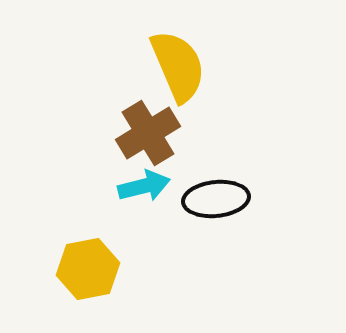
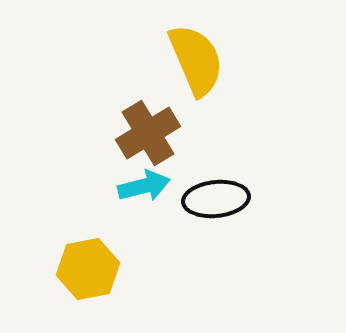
yellow semicircle: moved 18 px right, 6 px up
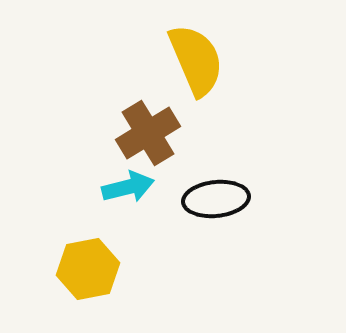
cyan arrow: moved 16 px left, 1 px down
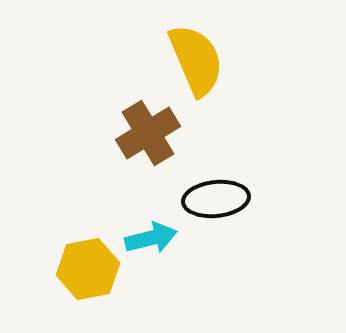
cyan arrow: moved 23 px right, 51 px down
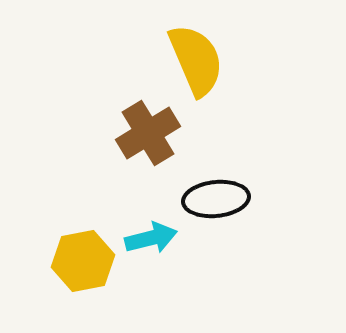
yellow hexagon: moved 5 px left, 8 px up
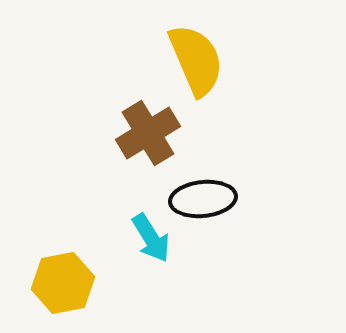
black ellipse: moved 13 px left
cyan arrow: rotated 72 degrees clockwise
yellow hexagon: moved 20 px left, 22 px down
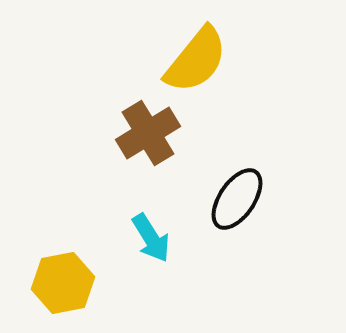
yellow semicircle: rotated 62 degrees clockwise
black ellipse: moved 34 px right; rotated 50 degrees counterclockwise
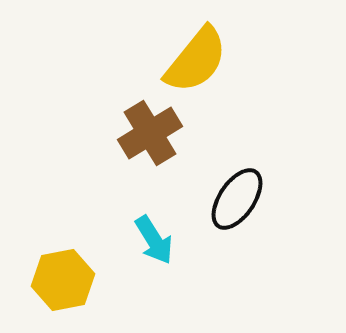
brown cross: moved 2 px right
cyan arrow: moved 3 px right, 2 px down
yellow hexagon: moved 3 px up
